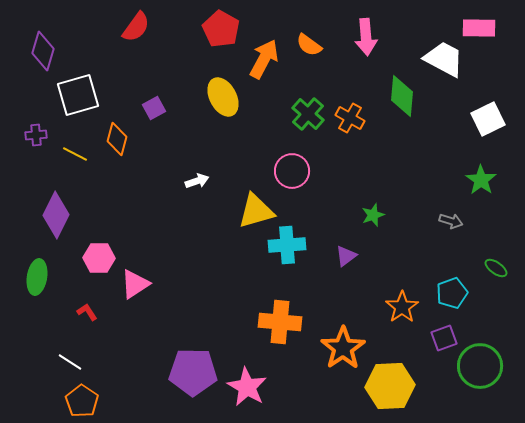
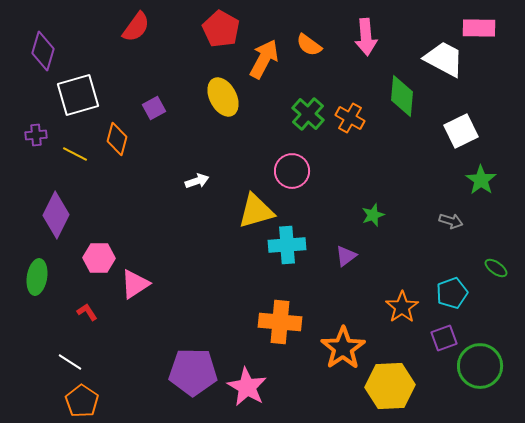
white square at (488, 119): moved 27 px left, 12 px down
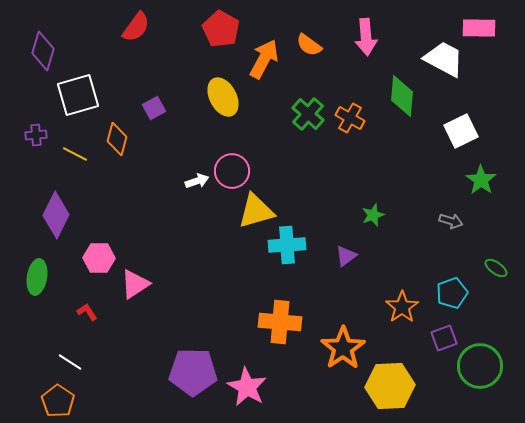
pink circle at (292, 171): moved 60 px left
orange pentagon at (82, 401): moved 24 px left
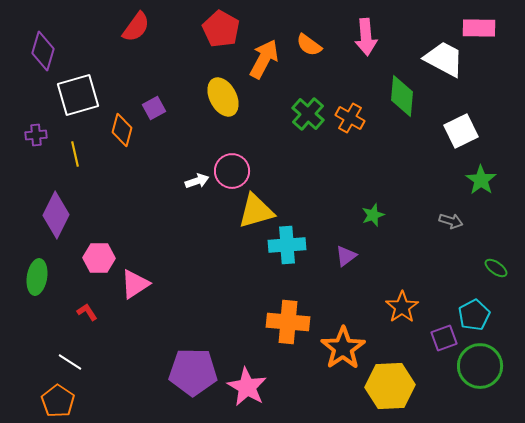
orange diamond at (117, 139): moved 5 px right, 9 px up
yellow line at (75, 154): rotated 50 degrees clockwise
cyan pentagon at (452, 293): moved 22 px right, 22 px down; rotated 8 degrees counterclockwise
orange cross at (280, 322): moved 8 px right
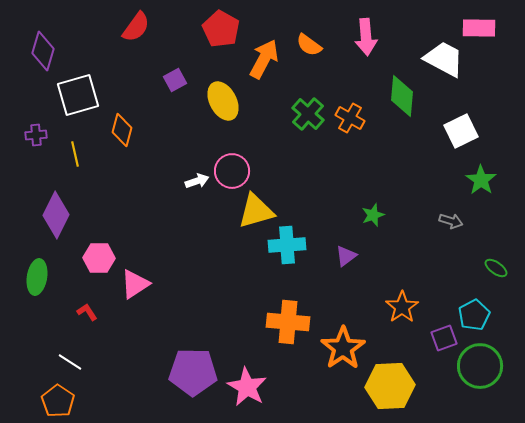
yellow ellipse at (223, 97): moved 4 px down
purple square at (154, 108): moved 21 px right, 28 px up
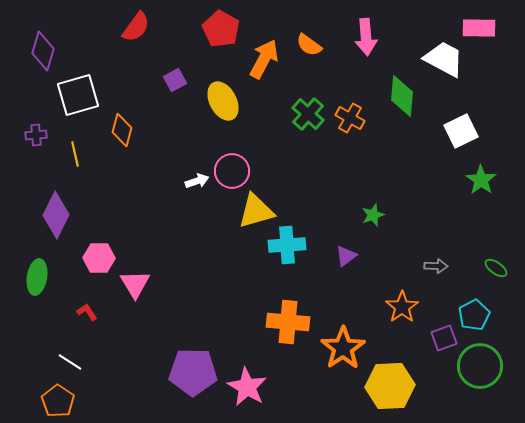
gray arrow at (451, 221): moved 15 px left, 45 px down; rotated 15 degrees counterclockwise
pink triangle at (135, 284): rotated 28 degrees counterclockwise
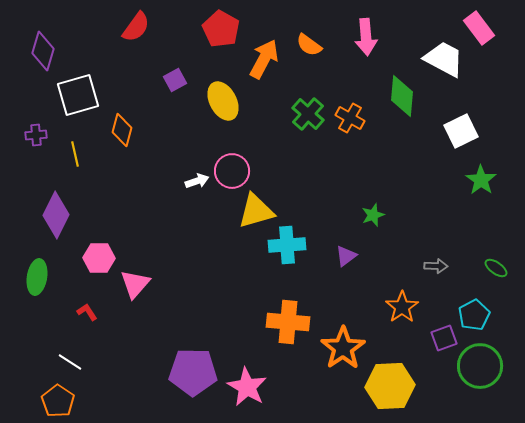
pink rectangle at (479, 28): rotated 52 degrees clockwise
pink triangle at (135, 284): rotated 12 degrees clockwise
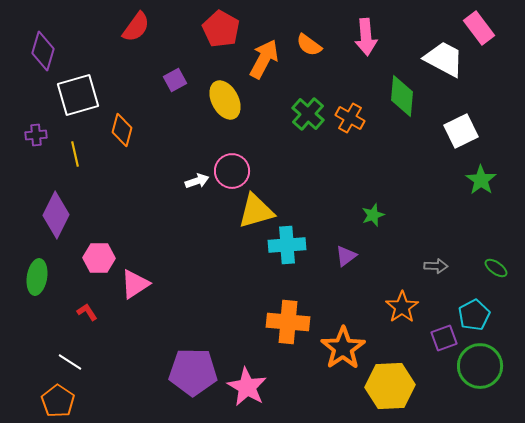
yellow ellipse at (223, 101): moved 2 px right, 1 px up
pink triangle at (135, 284): rotated 16 degrees clockwise
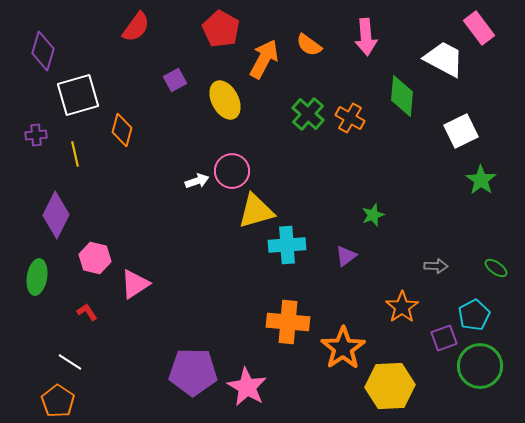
pink hexagon at (99, 258): moved 4 px left; rotated 12 degrees clockwise
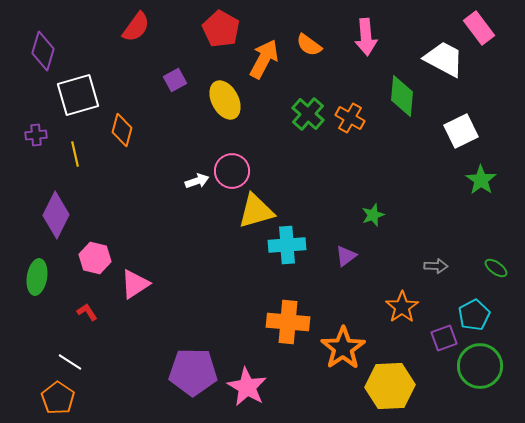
orange pentagon at (58, 401): moved 3 px up
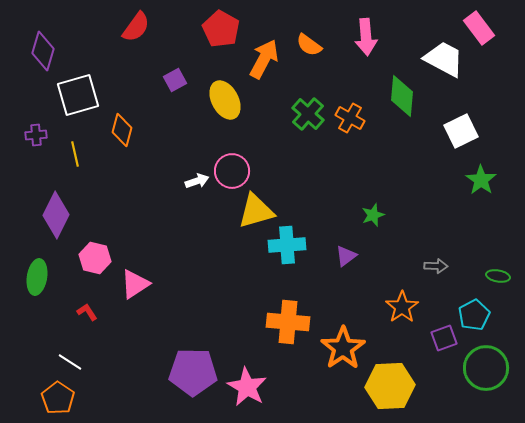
green ellipse at (496, 268): moved 2 px right, 8 px down; rotated 25 degrees counterclockwise
green circle at (480, 366): moved 6 px right, 2 px down
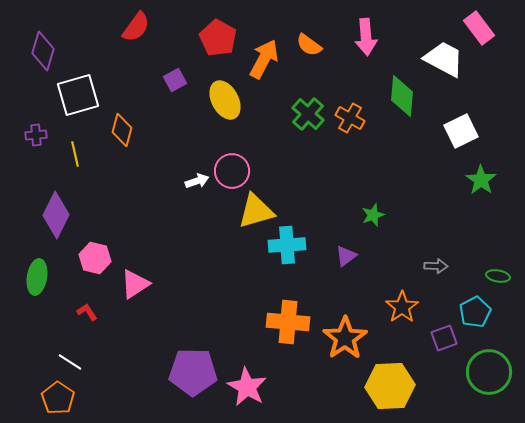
red pentagon at (221, 29): moved 3 px left, 9 px down
cyan pentagon at (474, 315): moved 1 px right, 3 px up
orange star at (343, 348): moved 2 px right, 10 px up
green circle at (486, 368): moved 3 px right, 4 px down
